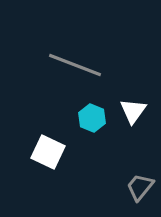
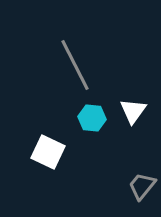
gray line: rotated 42 degrees clockwise
cyan hexagon: rotated 16 degrees counterclockwise
gray trapezoid: moved 2 px right, 1 px up
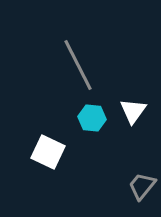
gray line: moved 3 px right
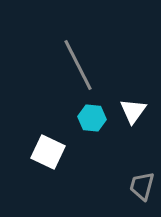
gray trapezoid: rotated 24 degrees counterclockwise
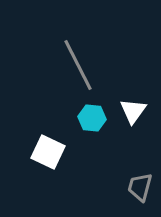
gray trapezoid: moved 2 px left, 1 px down
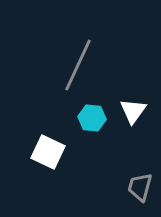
gray line: rotated 52 degrees clockwise
